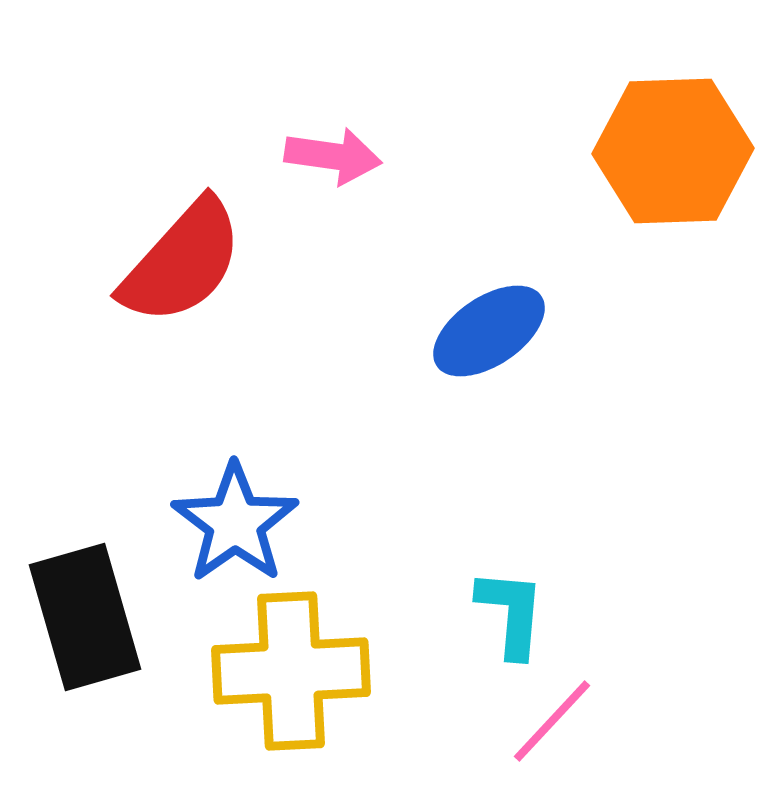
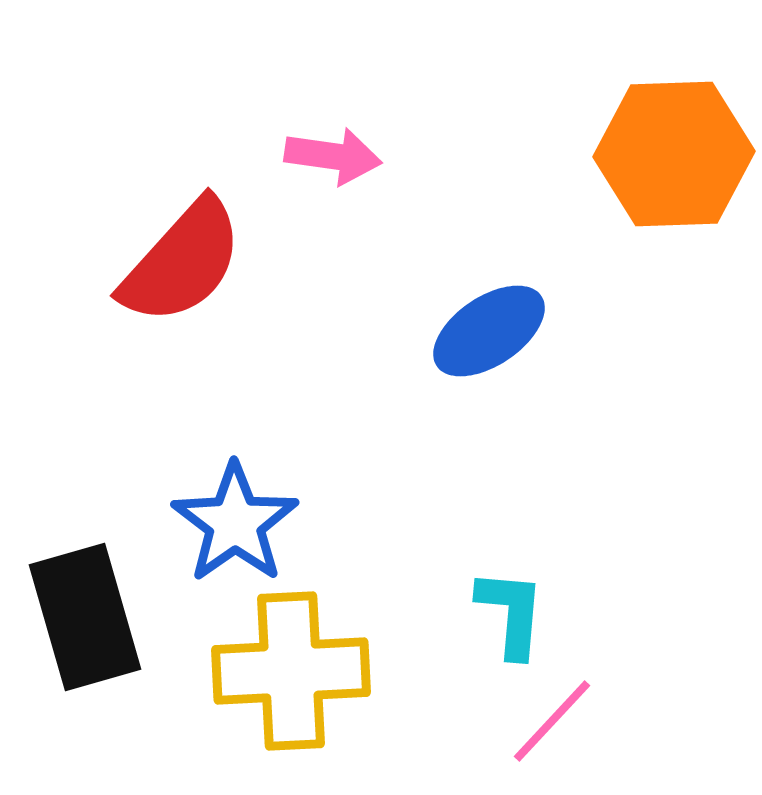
orange hexagon: moved 1 px right, 3 px down
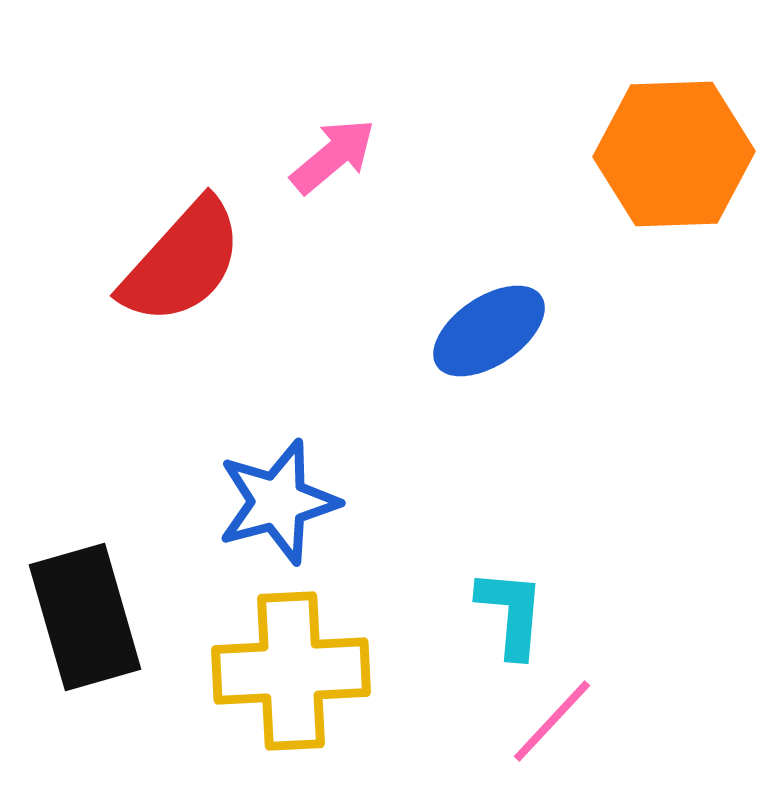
pink arrow: rotated 48 degrees counterclockwise
blue star: moved 43 px right, 21 px up; rotated 20 degrees clockwise
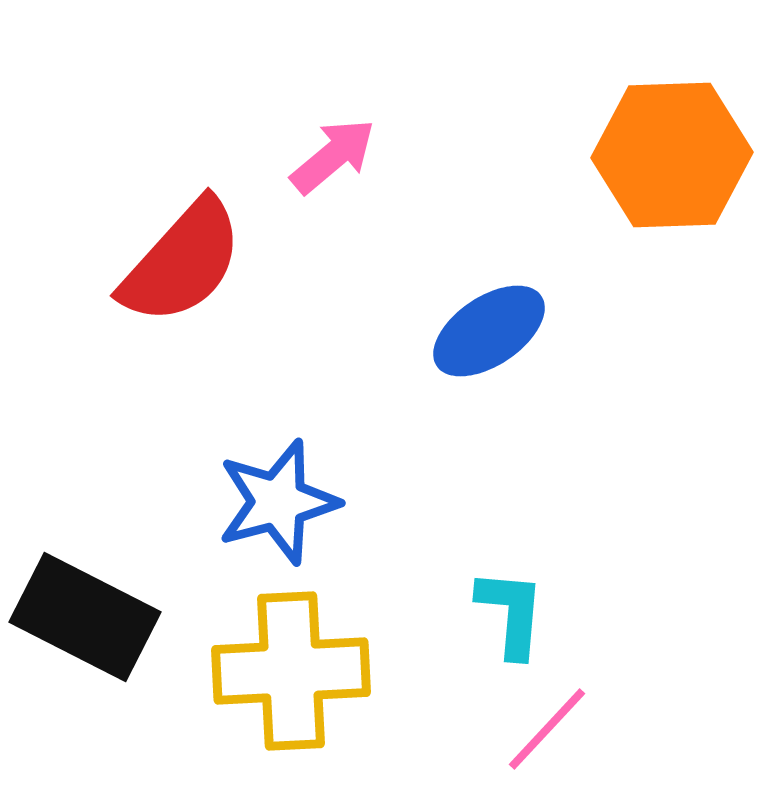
orange hexagon: moved 2 px left, 1 px down
black rectangle: rotated 47 degrees counterclockwise
pink line: moved 5 px left, 8 px down
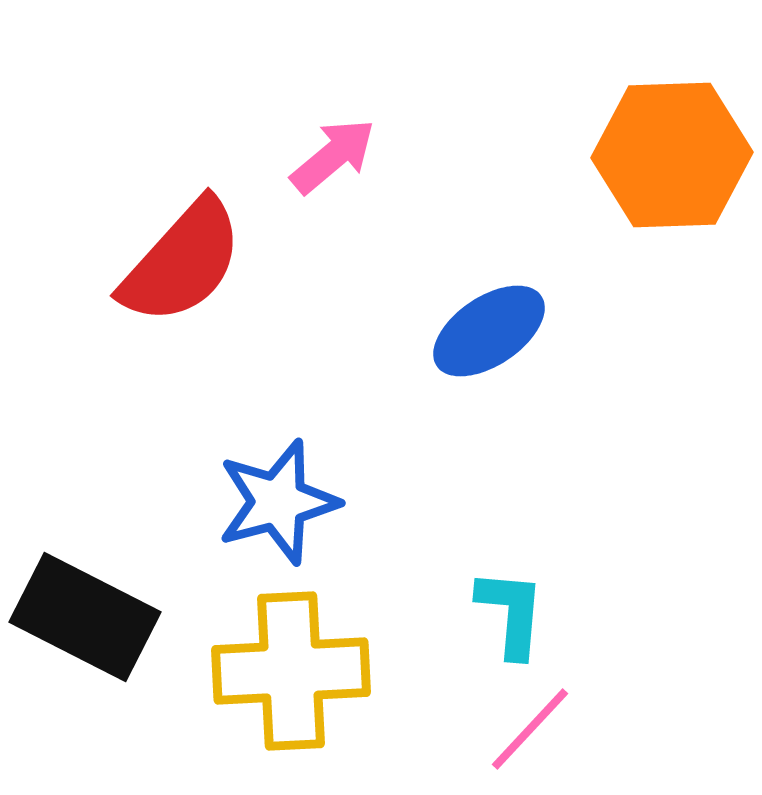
pink line: moved 17 px left
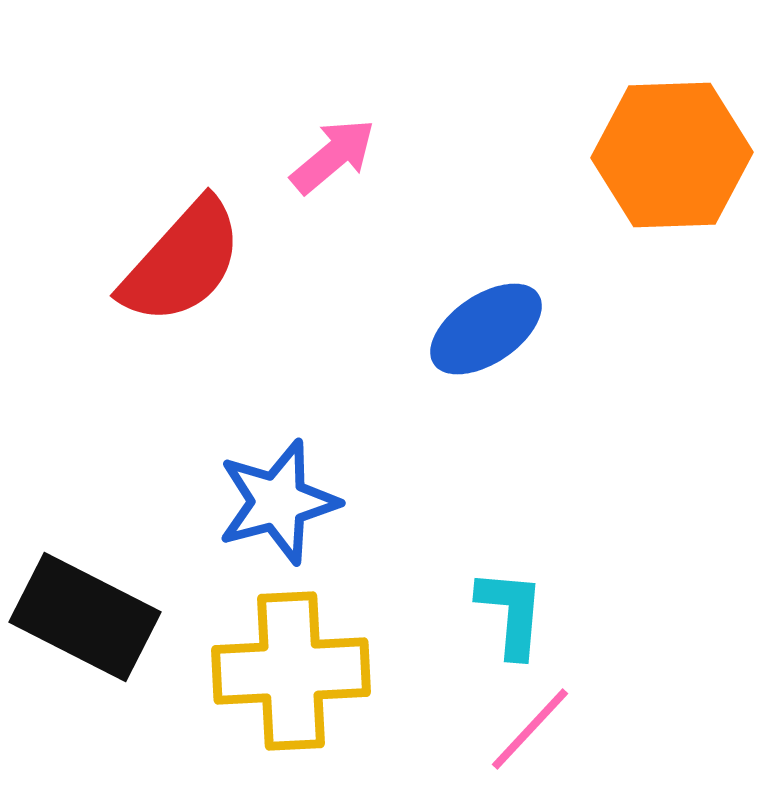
blue ellipse: moved 3 px left, 2 px up
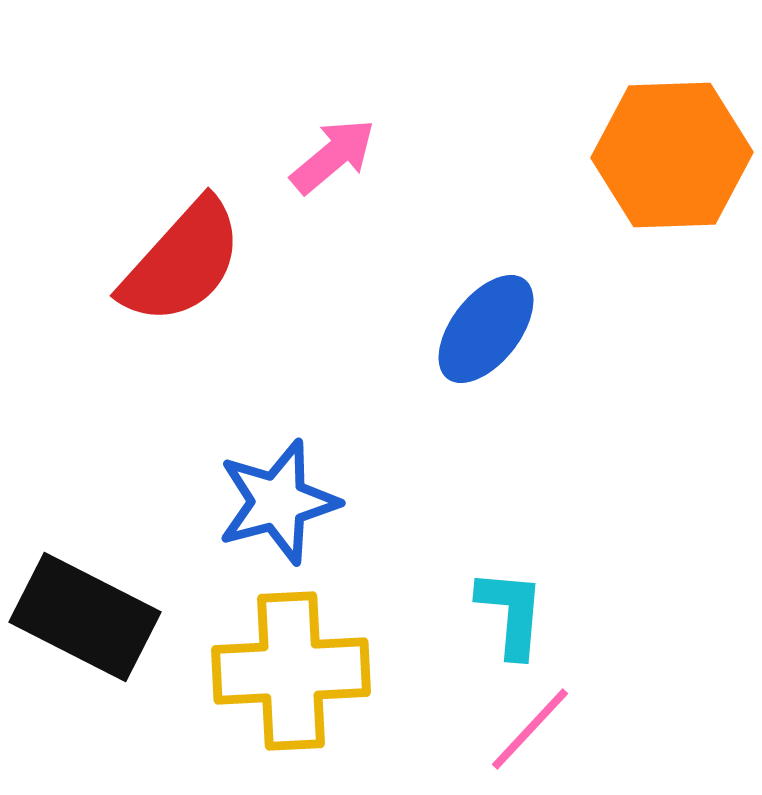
blue ellipse: rotated 18 degrees counterclockwise
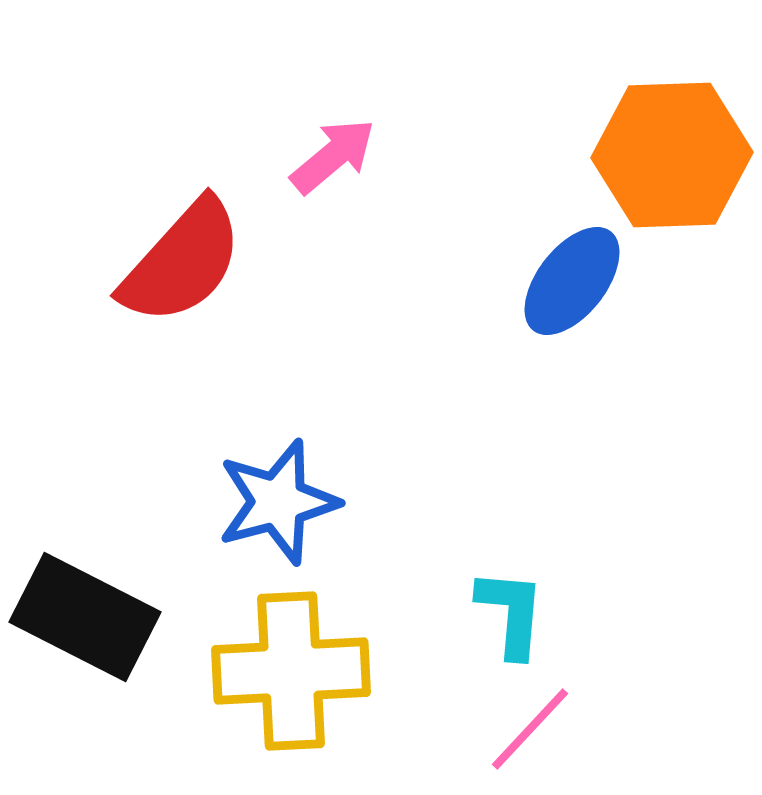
blue ellipse: moved 86 px right, 48 px up
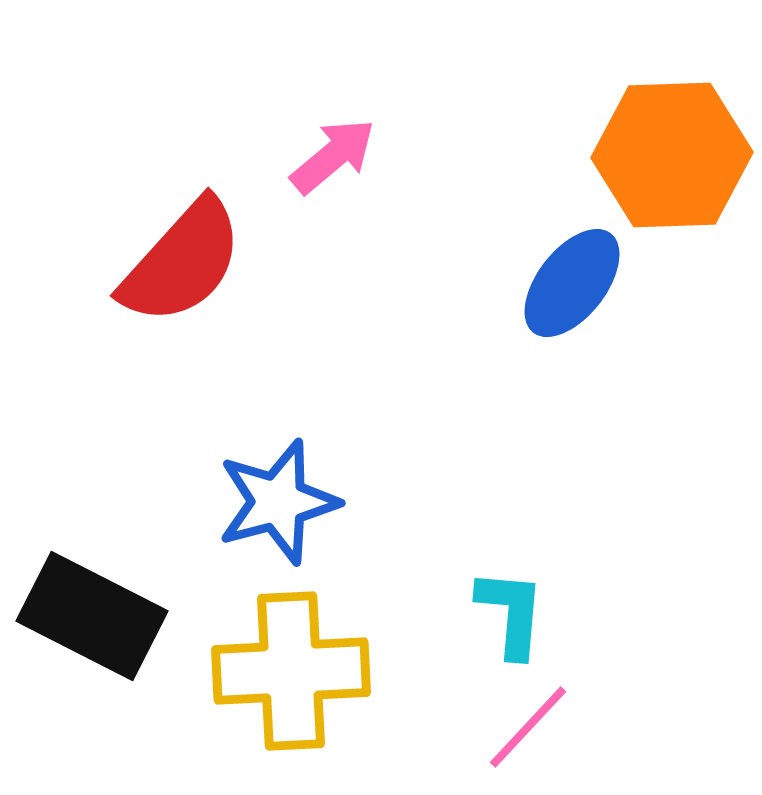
blue ellipse: moved 2 px down
black rectangle: moved 7 px right, 1 px up
pink line: moved 2 px left, 2 px up
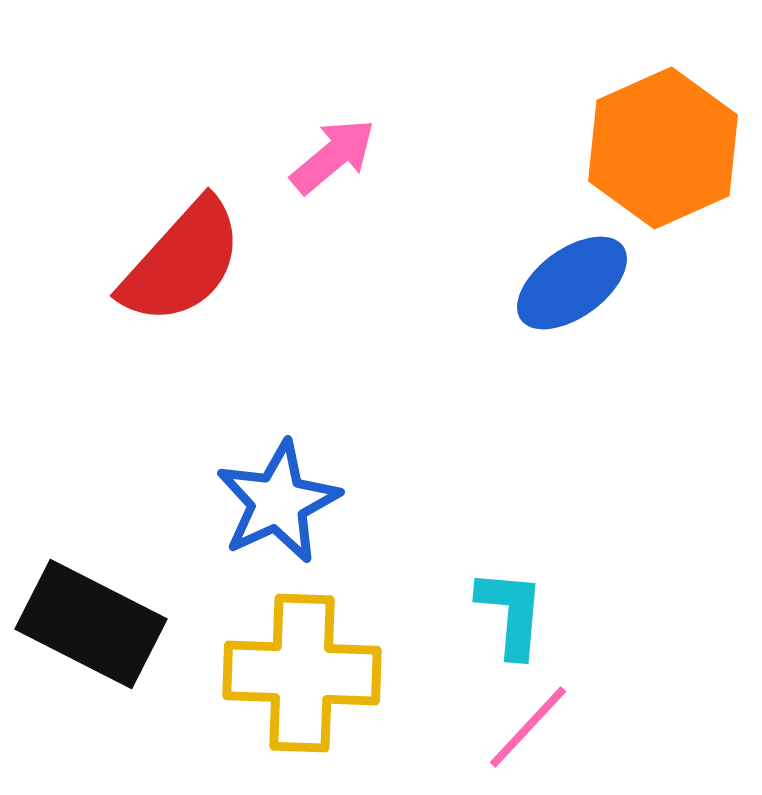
orange hexagon: moved 9 px left, 7 px up; rotated 22 degrees counterclockwise
blue ellipse: rotated 16 degrees clockwise
blue star: rotated 10 degrees counterclockwise
black rectangle: moved 1 px left, 8 px down
yellow cross: moved 11 px right, 2 px down; rotated 5 degrees clockwise
